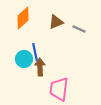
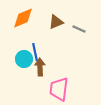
orange diamond: rotated 20 degrees clockwise
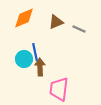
orange diamond: moved 1 px right
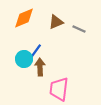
blue line: rotated 48 degrees clockwise
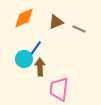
blue line: moved 3 px up
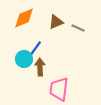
gray line: moved 1 px left, 1 px up
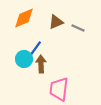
brown arrow: moved 1 px right, 3 px up
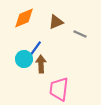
gray line: moved 2 px right, 6 px down
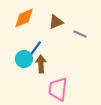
pink trapezoid: moved 1 px left
